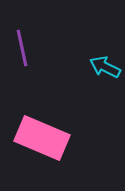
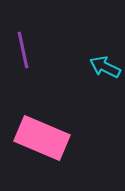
purple line: moved 1 px right, 2 px down
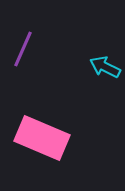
purple line: moved 1 px up; rotated 36 degrees clockwise
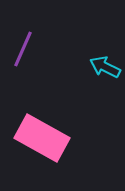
pink rectangle: rotated 6 degrees clockwise
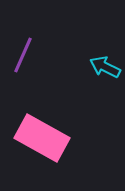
purple line: moved 6 px down
